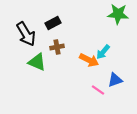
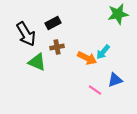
green star: rotated 15 degrees counterclockwise
orange arrow: moved 2 px left, 2 px up
pink line: moved 3 px left
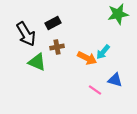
blue triangle: rotated 35 degrees clockwise
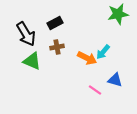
black rectangle: moved 2 px right
green triangle: moved 5 px left, 1 px up
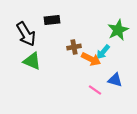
green star: moved 16 px down; rotated 15 degrees counterclockwise
black rectangle: moved 3 px left, 3 px up; rotated 21 degrees clockwise
brown cross: moved 17 px right
orange arrow: moved 4 px right, 1 px down
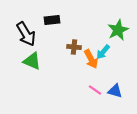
brown cross: rotated 16 degrees clockwise
orange arrow: rotated 36 degrees clockwise
blue triangle: moved 11 px down
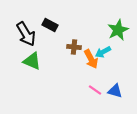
black rectangle: moved 2 px left, 5 px down; rotated 35 degrees clockwise
cyan arrow: rotated 21 degrees clockwise
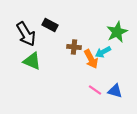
green star: moved 1 px left, 2 px down
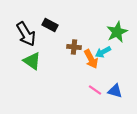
green triangle: rotated 12 degrees clockwise
